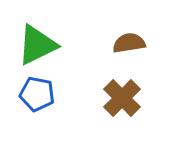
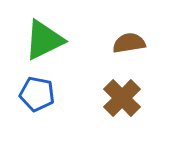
green triangle: moved 7 px right, 5 px up
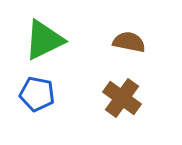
brown semicircle: moved 1 px up; rotated 20 degrees clockwise
brown cross: rotated 9 degrees counterclockwise
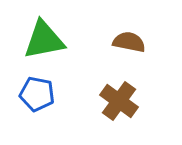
green triangle: rotated 15 degrees clockwise
brown cross: moved 3 px left, 3 px down
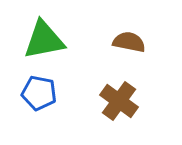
blue pentagon: moved 2 px right, 1 px up
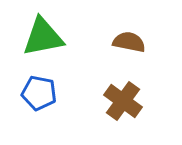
green triangle: moved 1 px left, 3 px up
brown cross: moved 4 px right
